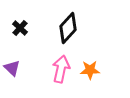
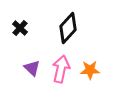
purple triangle: moved 20 px right
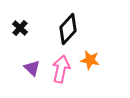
black diamond: moved 1 px down
orange star: moved 10 px up; rotated 12 degrees clockwise
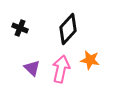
black cross: rotated 21 degrees counterclockwise
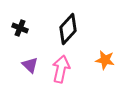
orange star: moved 15 px right
purple triangle: moved 2 px left, 3 px up
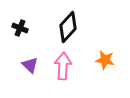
black diamond: moved 2 px up
pink arrow: moved 2 px right, 3 px up; rotated 8 degrees counterclockwise
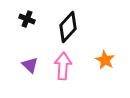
black cross: moved 7 px right, 9 px up
orange star: rotated 18 degrees clockwise
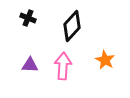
black cross: moved 1 px right, 1 px up
black diamond: moved 4 px right, 1 px up
purple triangle: rotated 42 degrees counterclockwise
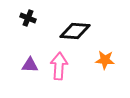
black diamond: moved 3 px right, 5 px down; rotated 52 degrees clockwise
orange star: rotated 24 degrees counterclockwise
pink arrow: moved 4 px left
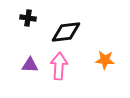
black cross: rotated 14 degrees counterclockwise
black diamond: moved 9 px left, 1 px down; rotated 12 degrees counterclockwise
